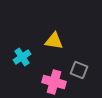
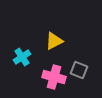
yellow triangle: rotated 36 degrees counterclockwise
pink cross: moved 5 px up
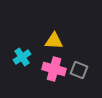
yellow triangle: rotated 30 degrees clockwise
pink cross: moved 8 px up
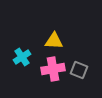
pink cross: moved 1 px left; rotated 25 degrees counterclockwise
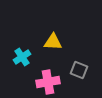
yellow triangle: moved 1 px left, 1 px down
pink cross: moved 5 px left, 13 px down
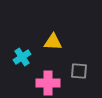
gray square: moved 1 px down; rotated 18 degrees counterclockwise
pink cross: moved 1 px down; rotated 10 degrees clockwise
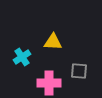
pink cross: moved 1 px right
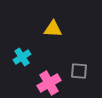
yellow triangle: moved 13 px up
pink cross: rotated 30 degrees counterclockwise
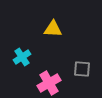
gray square: moved 3 px right, 2 px up
